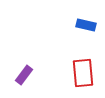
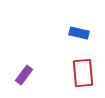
blue rectangle: moved 7 px left, 8 px down
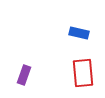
purple rectangle: rotated 18 degrees counterclockwise
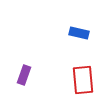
red rectangle: moved 7 px down
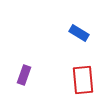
blue rectangle: rotated 18 degrees clockwise
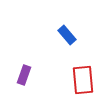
blue rectangle: moved 12 px left, 2 px down; rotated 18 degrees clockwise
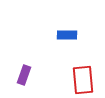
blue rectangle: rotated 48 degrees counterclockwise
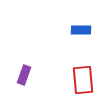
blue rectangle: moved 14 px right, 5 px up
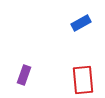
blue rectangle: moved 7 px up; rotated 30 degrees counterclockwise
